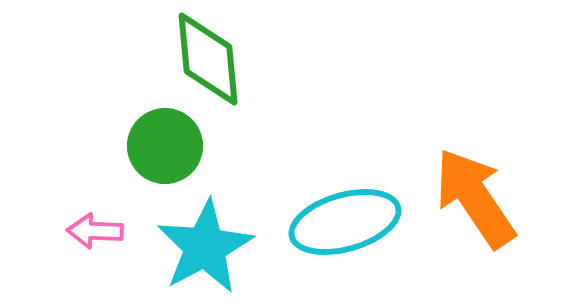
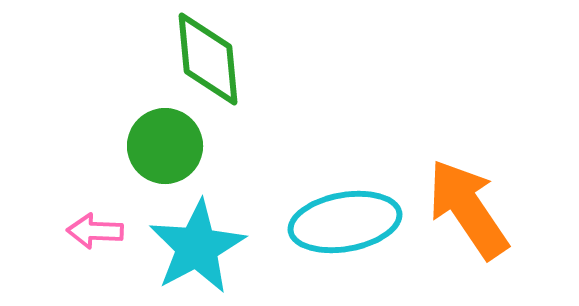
orange arrow: moved 7 px left, 11 px down
cyan ellipse: rotated 6 degrees clockwise
cyan star: moved 8 px left
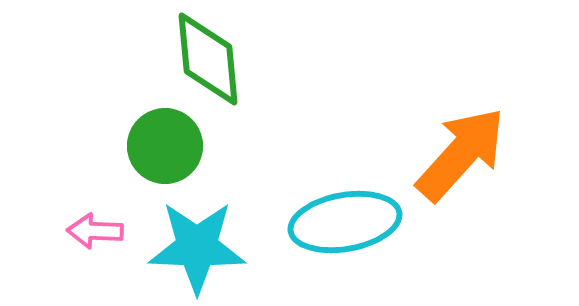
orange arrow: moved 7 px left, 55 px up; rotated 76 degrees clockwise
cyan star: rotated 30 degrees clockwise
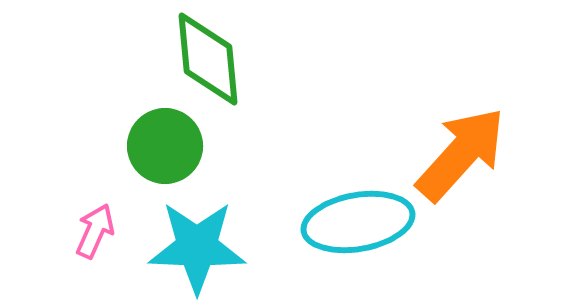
cyan ellipse: moved 13 px right
pink arrow: rotated 112 degrees clockwise
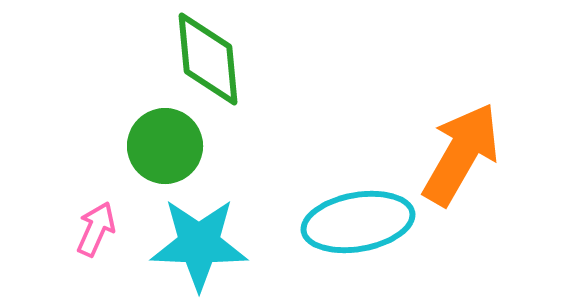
orange arrow: rotated 12 degrees counterclockwise
pink arrow: moved 1 px right, 2 px up
cyan star: moved 2 px right, 3 px up
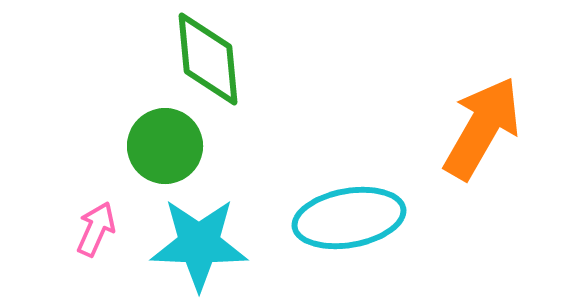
orange arrow: moved 21 px right, 26 px up
cyan ellipse: moved 9 px left, 4 px up
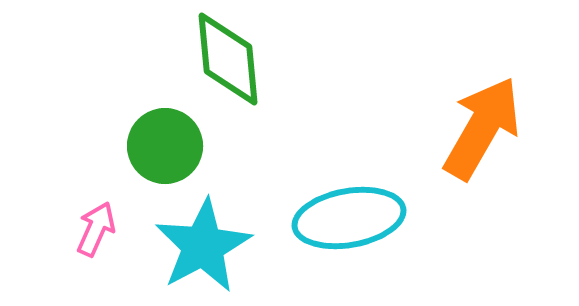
green diamond: moved 20 px right
cyan star: moved 4 px right, 2 px down; rotated 30 degrees counterclockwise
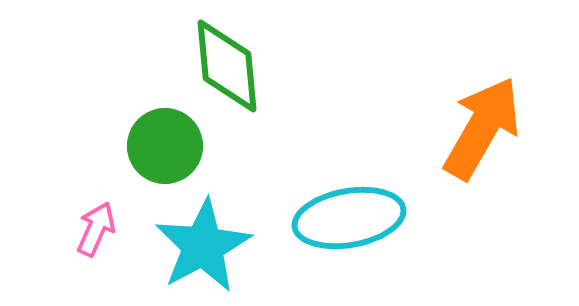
green diamond: moved 1 px left, 7 px down
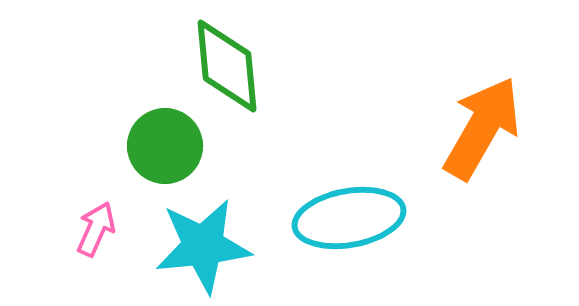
cyan star: rotated 22 degrees clockwise
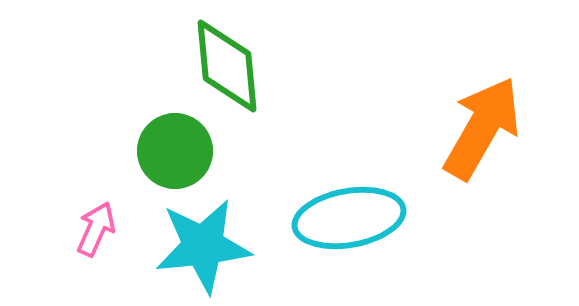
green circle: moved 10 px right, 5 px down
